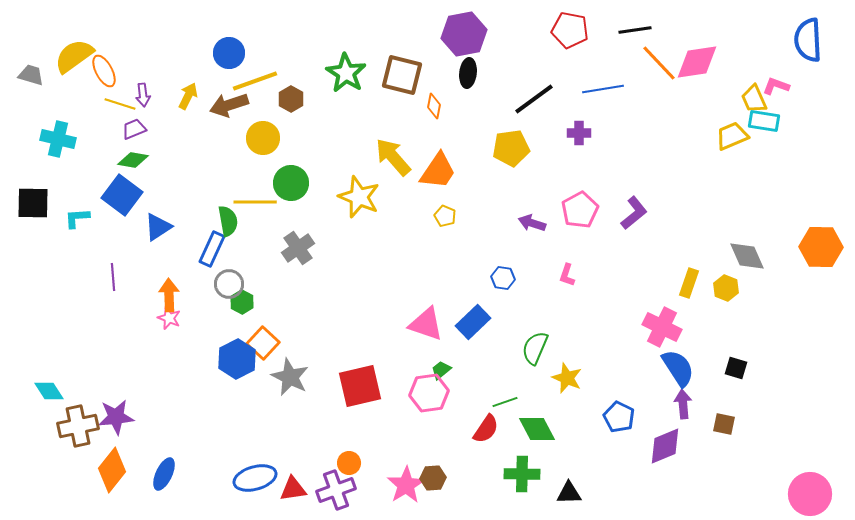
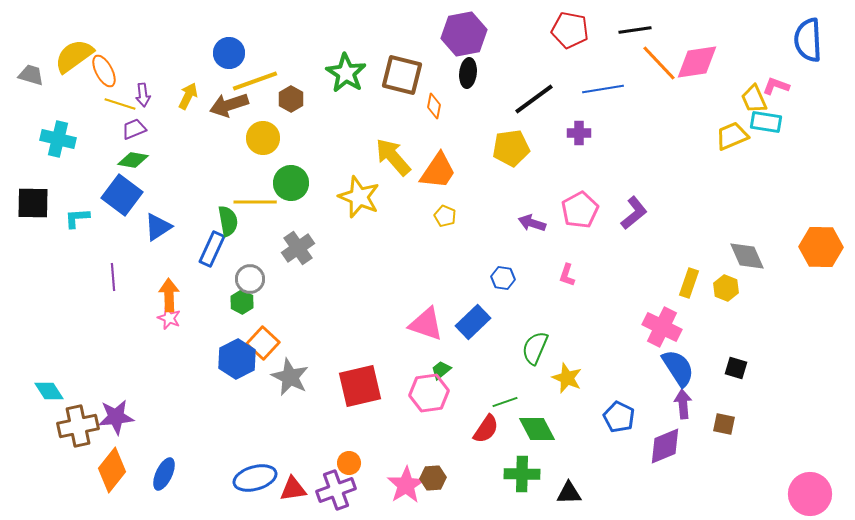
cyan rectangle at (764, 121): moved 2 px right, 1 px down
gray circle at (229, 284): moved 21 px right, 5 px up
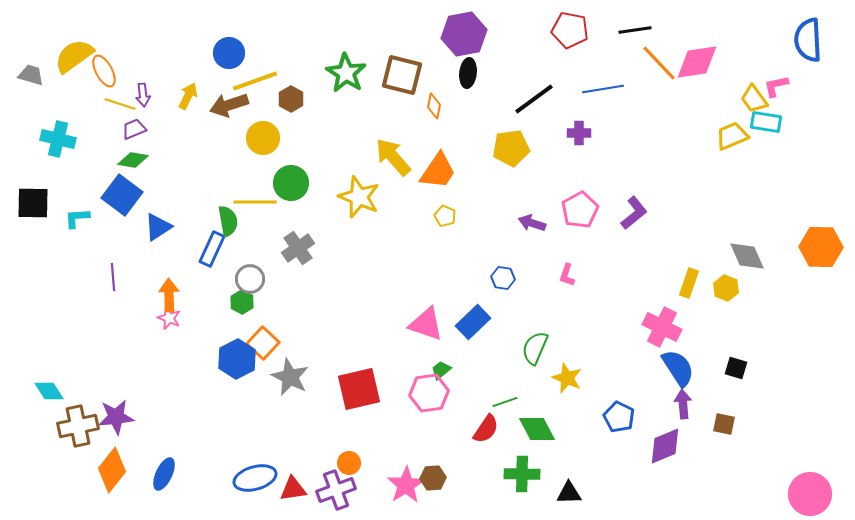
pink L-shape at (776, 86): rotated 32 degrees counterclockwise
yellow trapezoid at (754, 99): rotated 12 degrees counterclockwise
red square at (360, 386): moved 1 px left, 3 px down
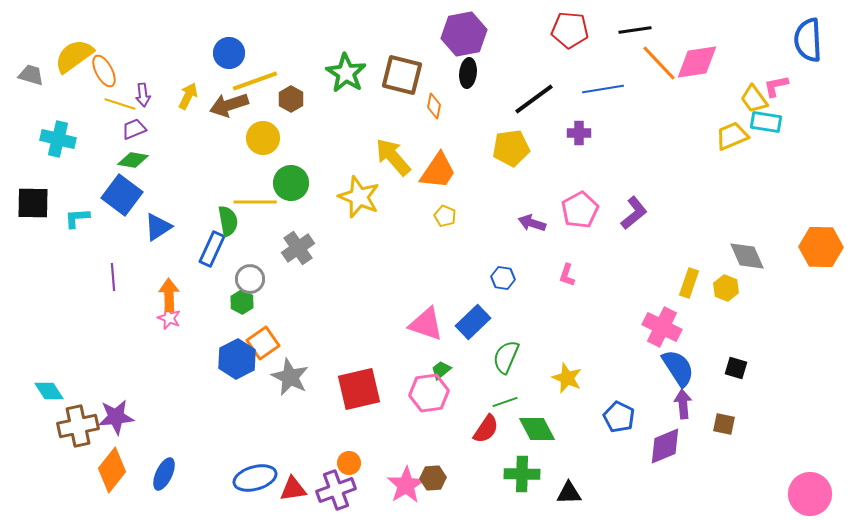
red pentagon at (570, 30): rotated 6 degrees counterclockwise
orange square at (263, 343): rotated 12 degrees clockwise
green semicircle at (535, 348): moved 29 px left, 9 px down
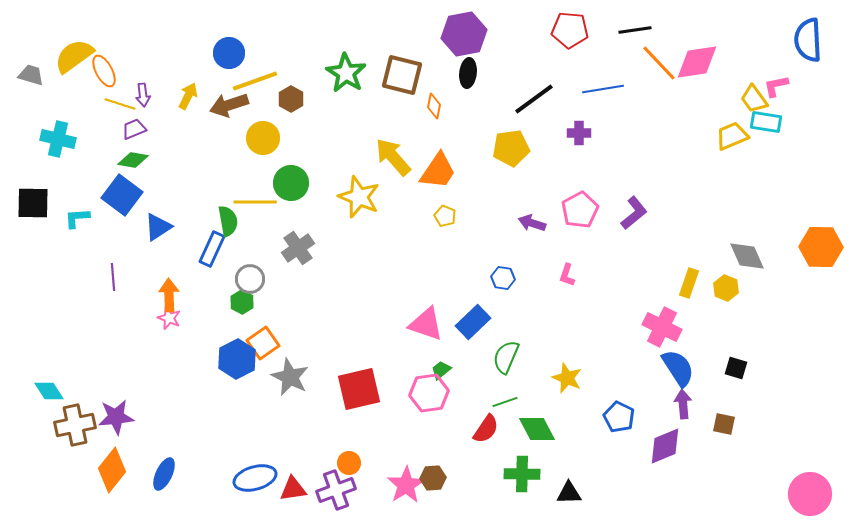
brown cross at (78, 426): moved 3 px left, 1 px up
